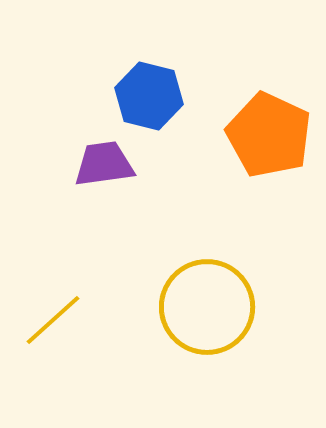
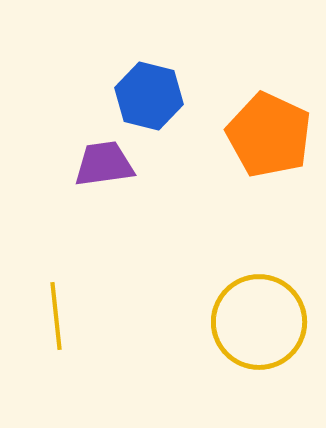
yellow circle: moved 52 px right, 15 px down
yellow line: moved 3 px right, 4 px up; rotated 54 degrees counterclockwise
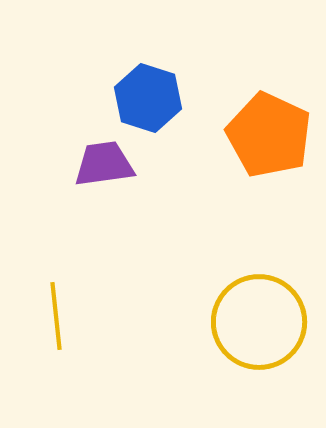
blue hexagon: moved 1 px left, 2 px down; rotated 4 degrees clockwise
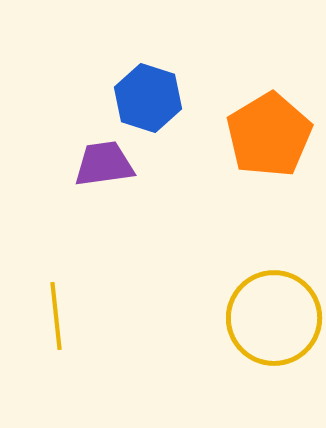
orange pentagon: rotated 16 degrees clockwise
yellow circle: moved 15 px right, 4 px up
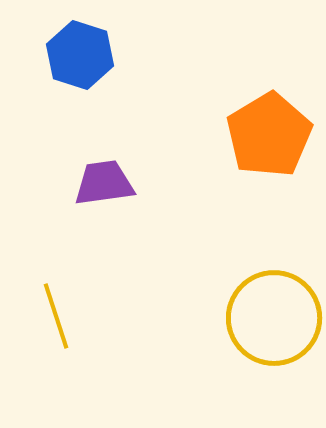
blue hexagon: moved 68 px left, 43 px up
purple trapezoid: moved 19 px down
yellow line: rotated 12 degrees counterclockwise
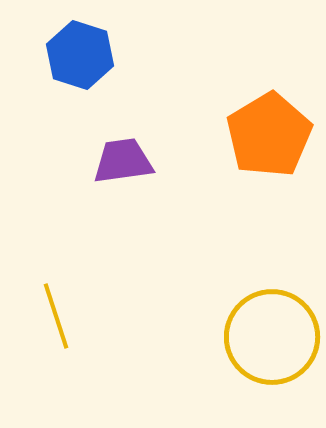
purple trapezoid: moved 19 px right, 22 px up
yellow circle: moved 2 px left, 19 px down
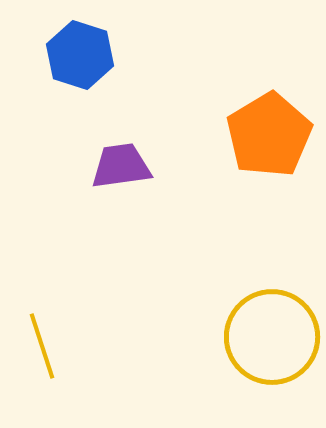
purple trapezoid: moved 2 px left, 5 px down
yellow line: moved 14 px left, 30 px down
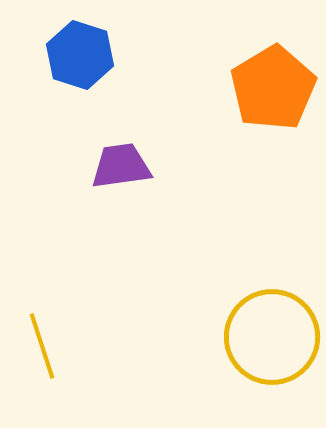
orange pentagon: moved 4 px right, 47 px up
